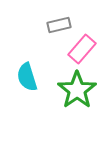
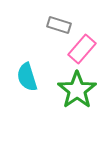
gray rectangle: rotated 30 degrees clockwise
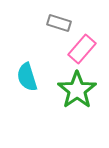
gray rectangle: moved 2 px up
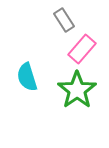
gray rectangle: moved 5 px right, 3 px up; rotated 40 degrees clockwise
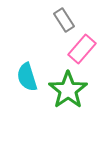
green star: moved 9 px left
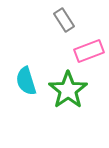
pink rectangle: moved 7 px right, 2 px down; rotated 28 degrees clockwise
cyan semicircle: moved 1 px left, 4 px down
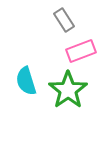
pink rectangle: moved 8 px left
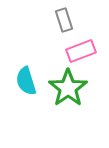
gray rectangle: rotated 15 degrees clockwise
green star: moved 2 px up
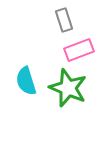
pink rectangle: moved 2 px left, 1 px up
green star: rotated 15 degrees counterclockwise
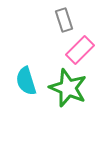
pink rectangle: moved 1 px right; rotated 24 degrees counterclockwise
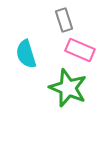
pink rectangle: rotated 68 degrees clockwise
cyan semicircle: moved 27 px up
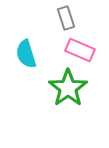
gray rectangle: moved 2 px right, 2 px up
green star: rotated 15 degrees clockwise
